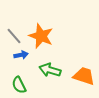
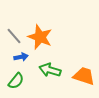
orange star: moved 1 px left, 1 px down
blue arrow: moved 2 px down
green semicircle: moved 3 px left, 4 px up; rotated 114 degrees counterclockwise
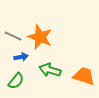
gray line: moved 1 px left; rotated 24 degrees counterclockwise
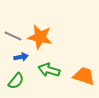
orange star: rotated 10 degrees counterclockwise
green arrow: moved 1 px left
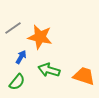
gray line: moved 8 px up; rotated 60 degrees counterclockwise
blue arrow: rotated 48 degrees counterclockwise
green semicircle: moved 1 px right, 1 px down
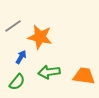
gray line: moved 2 px up
green arrow: moved 2 px down; rotated 25 degrees counterclockwise
orange trapezoid: rotated 10 degrees counterclockwise
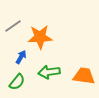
orange star: rotated 15 degrees counterclockwise
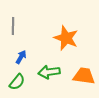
gray line: rotated 54 degrees counterclockwise
orange star: moved 26 px right, 1 px down; rotated 25 degrees clockwise
